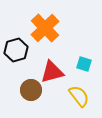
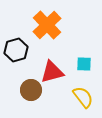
orange cross: moved 2 px right, 3 px up
cyan square: rotated 14 degrees counterclockwise
yellow semicircle: moved 4 px right, 1 px down
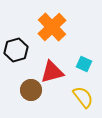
orange cross: moved 5 px right, 2 px down
cyan square: rotated 21 degrees clockwise
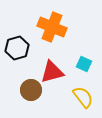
orange cross: rotated 24 degrees counterclockwise
black hexagon: moved 1 px right, 2 px up
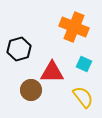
orange cross: moved 22 px right
black hexagon: moved 2 px right, 1 px down
red triangle: rotated 15 degrees clockwise
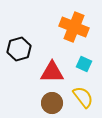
brown circle: moved 21 px right, 13 px down
